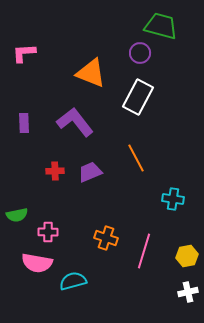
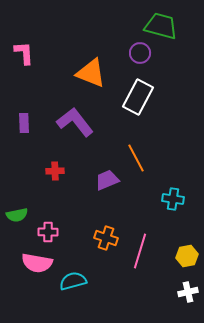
pink L-shape: rotated 90 degrees clockwise
purple trapezoid: moved 17 px right, 8 px down
pink line: moved 4 px left
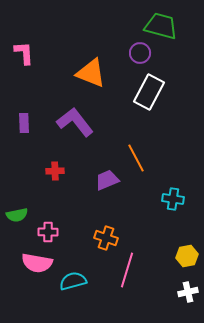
white rectangle: moved 11 px right, 5 px up
pink line: moved 13 px left, 19 px down
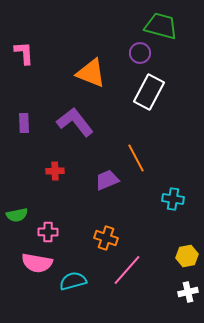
pink line: rotated 24 degrees clockwise
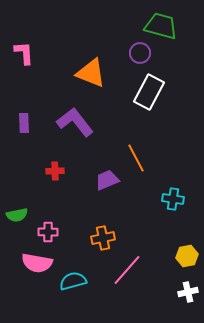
orange cross: moved 3 px left; rotated 30 degrees counterclockwise
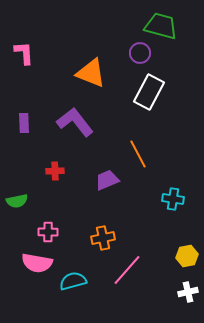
orange line: moved 2 px right, 4 px up
green semicircle: moved 14 px up
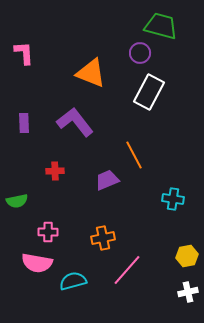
orange line: moved 4 px left, 1 px down
